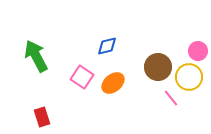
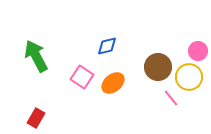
red rectangle: moved 6 px left, 1 px down; rotated 48 degrees clockwise
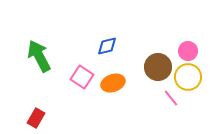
pink circle: moved 10 px left
green arrow: moved 3 px right
yellow circle: moved 1 px left
orange ellipse: rotated 20 degrees clockwise
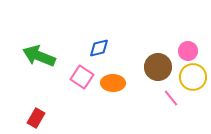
blue diamond: moved 8 px left, 2 px down
green arrow: rotated 40 degrees counterclockwise
yellow circle: moved 5 px right
orange ellipse: rotated 20 degrees clockwise
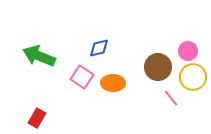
red rectangle: moved 1 px right
